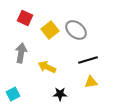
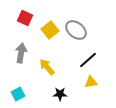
black line: rotated 24 degrees counterclockwise
yellow arrow: rotated 24 degrees clockwise
cyan square: moved 5 px right
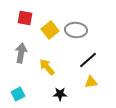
red square: rotated 14 degrees counterclockwise
gray ellipse: rotated 35 degrees counterclockwise
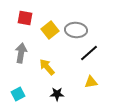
black line: moved 1 px right, 7 px up
black star: moved 3 px left
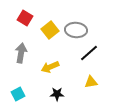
red square: rotated 21 degrees clockwise
yellow arrow: moved 3 px right; rotated 72 degrees counterclockwise
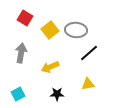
yellow triangle: moved 3 px left, 2 px down
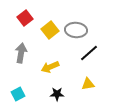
red square: rotated 21 degrees clockwise
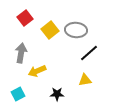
yellow arrow: moved 13 px left, 4 px down
yellow triangle: moved 3 px left, 4 px up
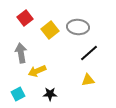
gray ellipse: moved 2 px right, 3 px up
gray arrow: rotated 18 degrees counterclockwise
yellow triangle: moved 3 px right
black star: moved 7 px left
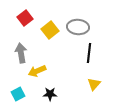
black line: rotated 42 degrees counterclockwise
yellow triangle: moved 6 px right, 4 px down; rotated 40 degrees counterclockwise
